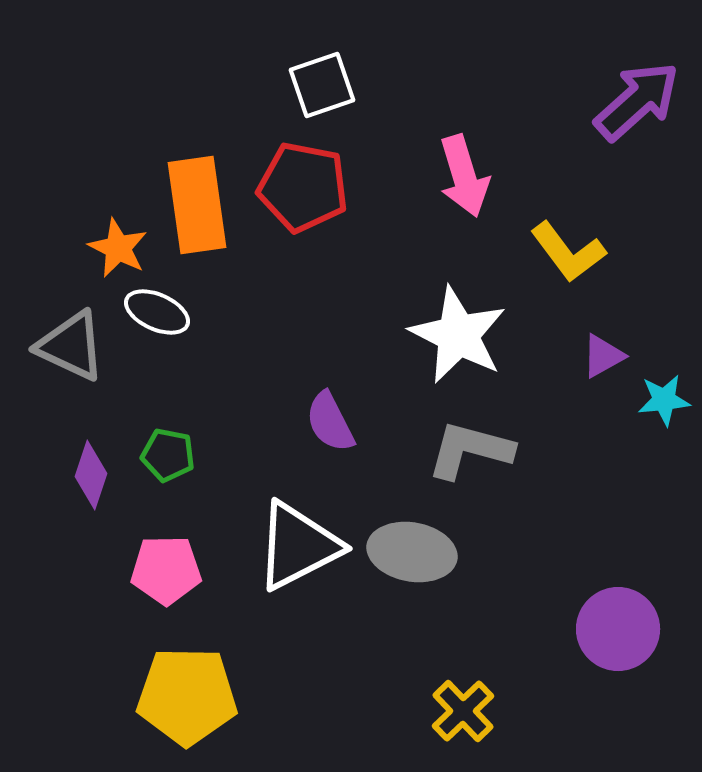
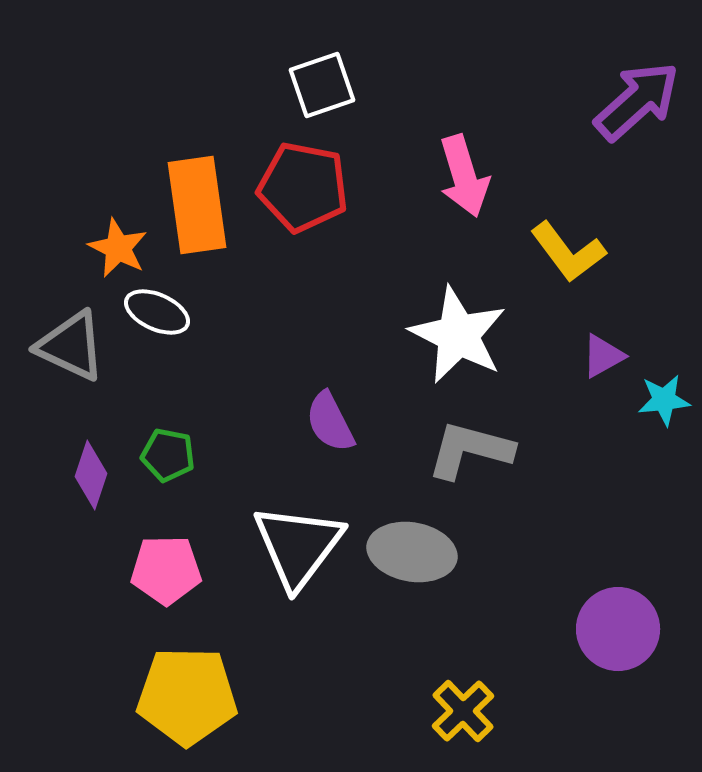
white triangle: rotated 26 degrees counterclockwise
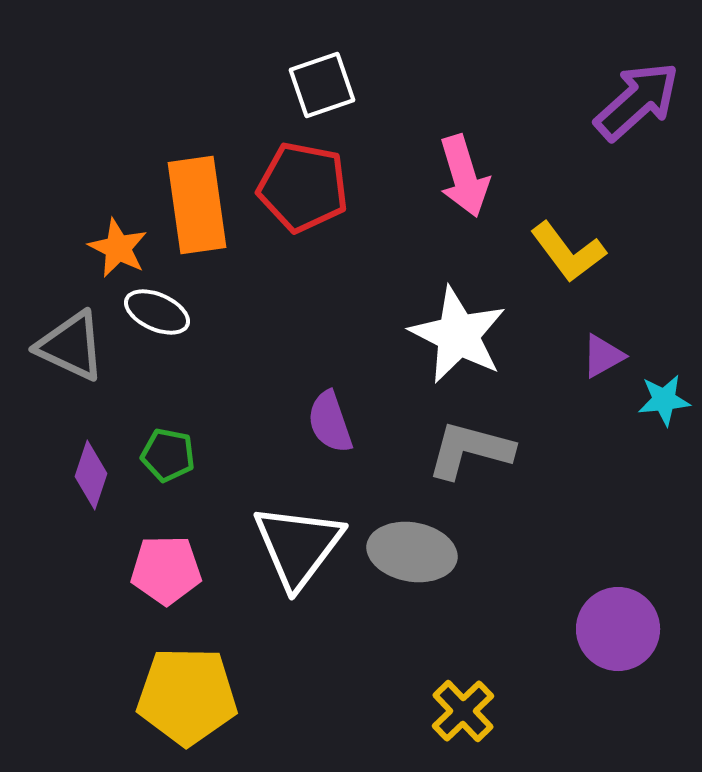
purple semicircle: rotated 8 degrees clockwise
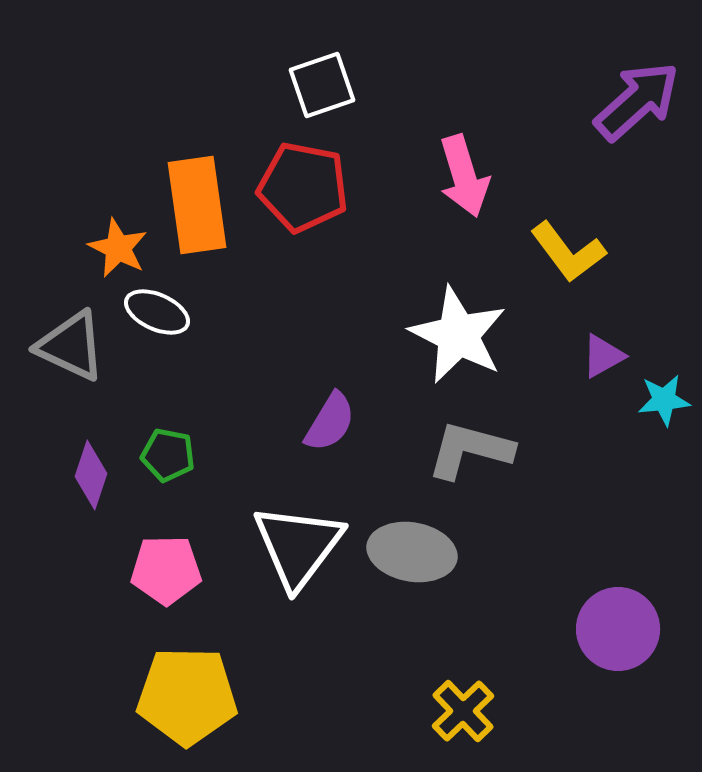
purple semicircle: rotated 130 degrees counterclockwise
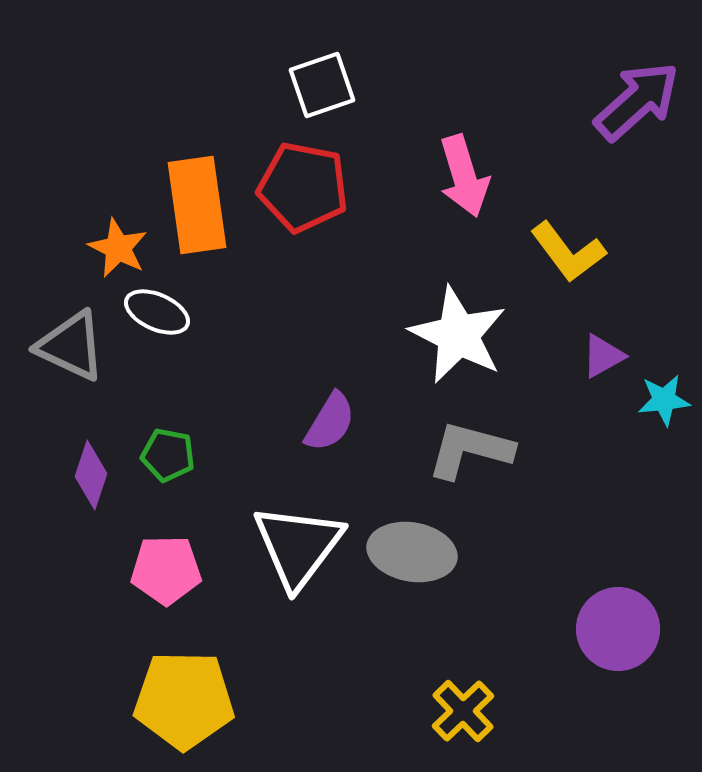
yellow pentagon: moved 3 px left, 4 px down
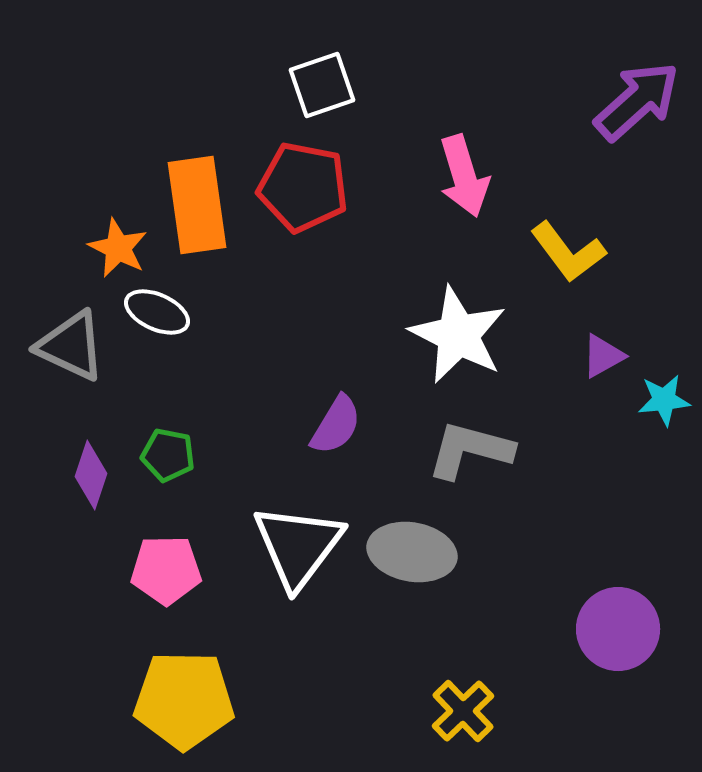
purple semicircle: moved 6 px right, 3 px down
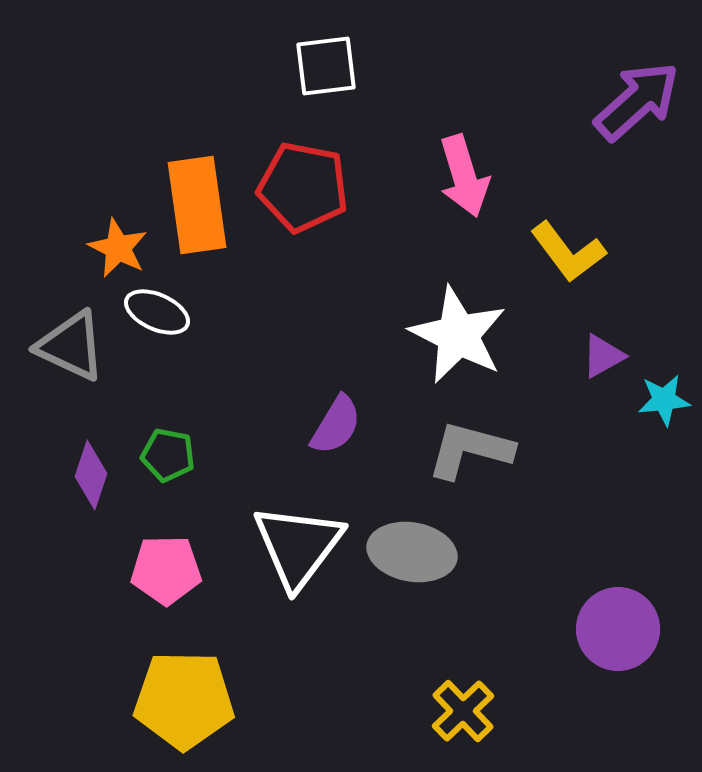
white square: moved 4 px right, 19 px up; rotated 12 degrees clockwise
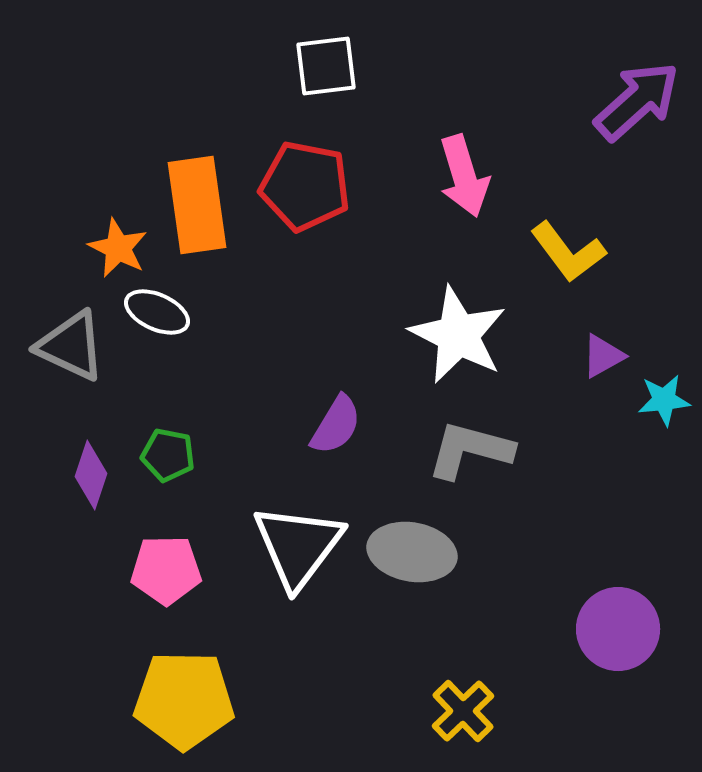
red pentagon: moved 2 px right, 1 px up
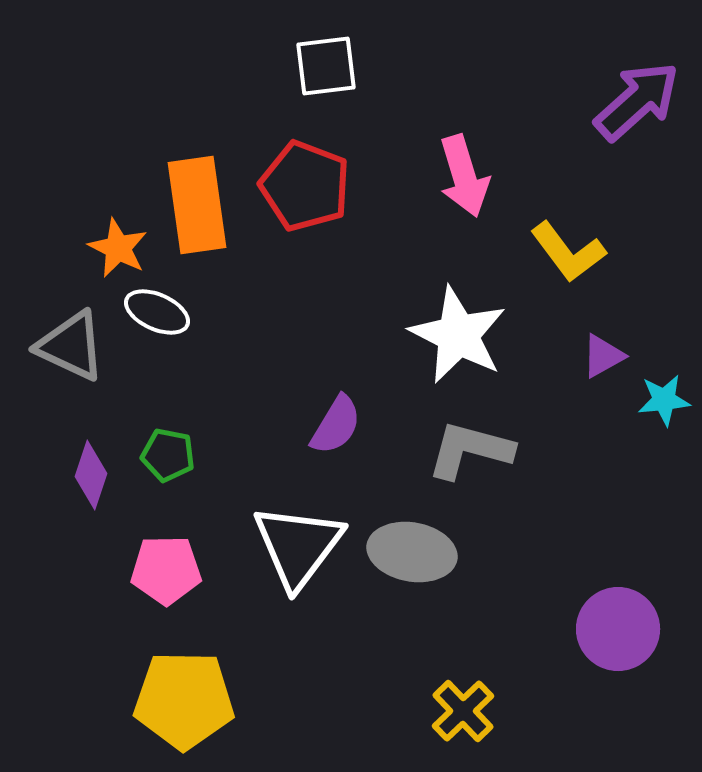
red pentagon: rotated 10 degrees clockwise
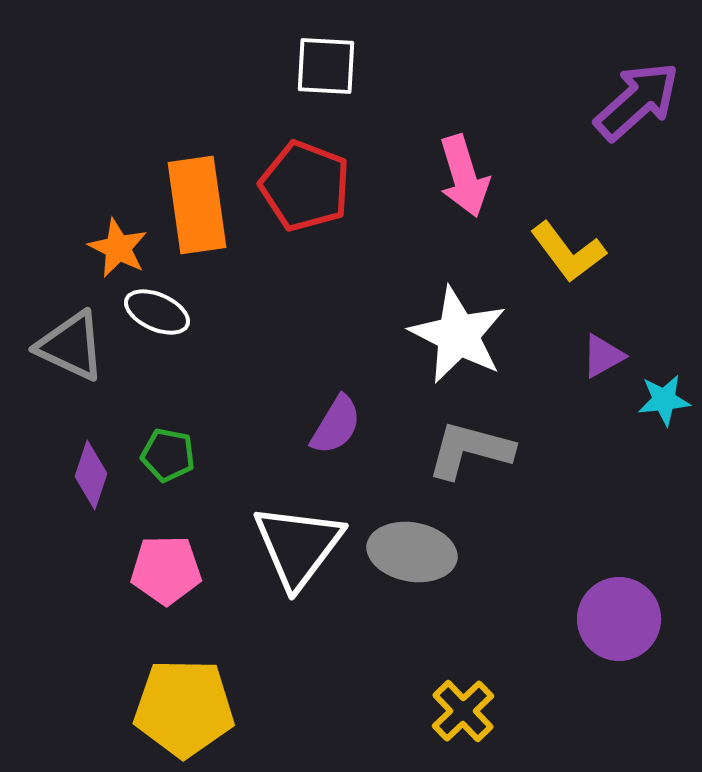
white square: rotated 10 degrees clockwise
purple circle: moved 1 px right, 10 px up
yellow pentagon: moved 8 px down
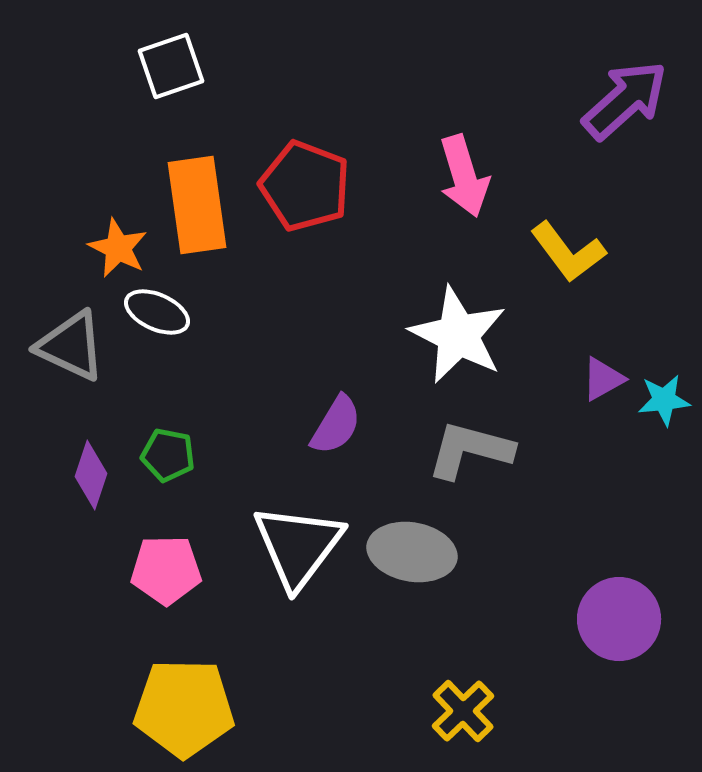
white square: moved 155 px left; rotated 22 degrees counterclockwise
purple arrow: moved 12 px left, 1 px up
purple triangle: moved 23 px down
